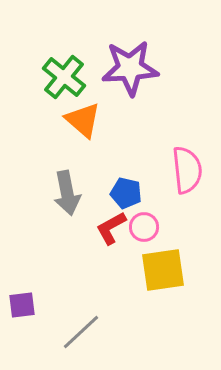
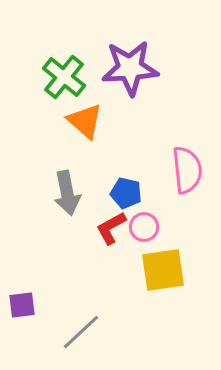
orange triangle: moved 2 px right, 1 px down
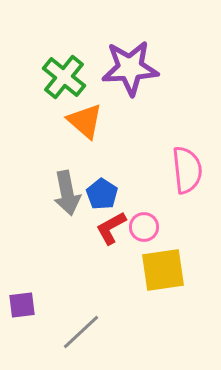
blue pentagon: moved 24 px left, 1 px down; rotated 20 degrees clockwise
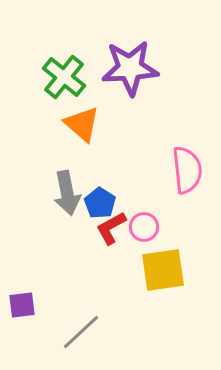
orange triangle: moved 3 px left, 3 px down
blue pentagon: moved 2 px left, 9 px down
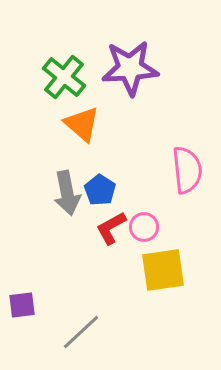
blue pentagon: moved 13 px up
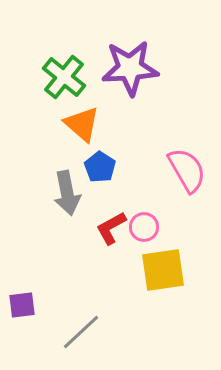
pink semicircle: rotated 24 degrees counterclockwise
blue pentagon: moved 23 px up
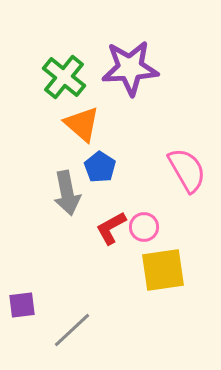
gray line: moved 9 px left, 2 px up
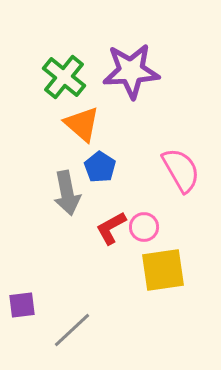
purple star: moved 1 px right, 3 px down
pink semicircle: moved 6 px left
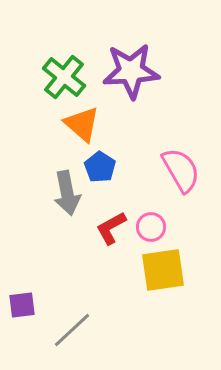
pink circle: moved 7 px right
